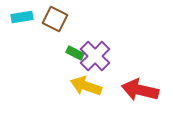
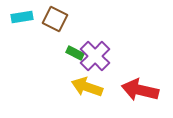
yellow arrow: moved 1 px right, 1 px down
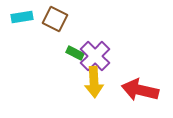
yellow arrow: moved 7 px right, 5 px up; rotated 112 degrees counterclockwise
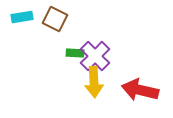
green rectangle: rotated 24 degrees counterclockwise
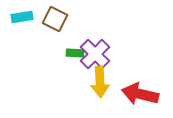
purple cross: moved 2 px up
yellow arrow: moved 6 px right
red arrow: moved 4 px down
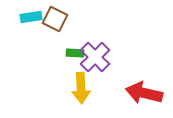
cyan rectangle: moved 9 px right
purple cross: moved 3 px down
yellow arrow: moved 19 px left, 6 px down
red arrow: moved 4 px right, 1 px up
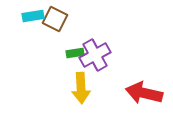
cyan rectangle: moved 2 px right, 1 px up
green rectangle: rotated 12 degrees counterclockwise
purple cross: moved 2 px up; rotated 16 degrees clockwise
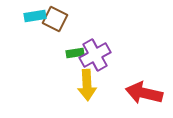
cyan rectangle: moved 2 px right
yellow arrow: moved 6 px right, 3 px up
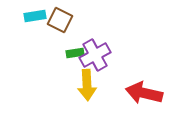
brown square: moved 5 px right, 1 px down
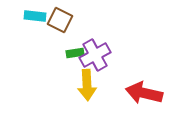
cyan rectangle: rotated 15 degrees clockwise
